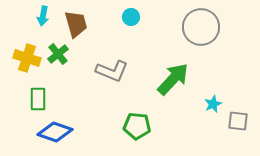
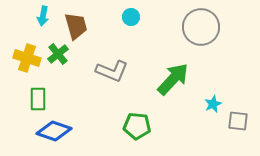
brown trapezoid: moved 2 px down
blue diamond: moved 1 px left, 1 px up
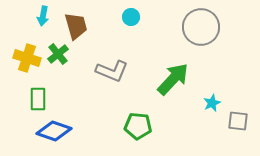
cyan star: moved 1 px left, 1 px up
green pentagon: moved 1 px right
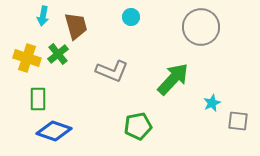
green pentagon: rotated 16 degrees counterclockwise
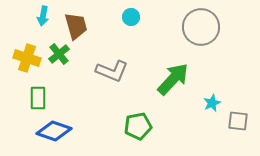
green cross: moved 1 px right
green rectangle: moved 1 px up
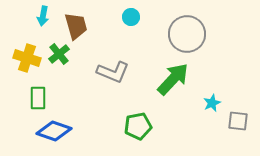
gray circle: moved 14 px left, 7 px down
gray L-shape: moved 1 px right, 1 px down
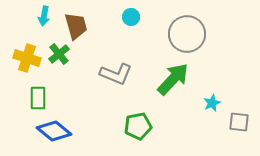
cyan arrow: moved 1 px right
gray L-shape: moved 3 px right, 2 px down
gray square: moved 1 px right, 1 px down
blue diamond: rotated 20 degrees clockwise
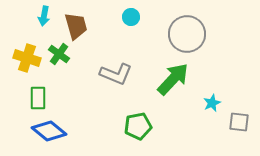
green cross: rotated 15 degrees counterclockwise
blue diamond: moved 5 px left
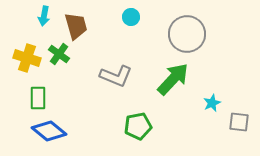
gray L-shape: moved 2 px down
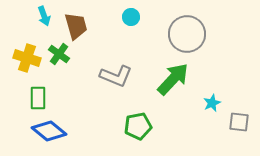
cyan arrow: rotated 30 degrees counterclockwise
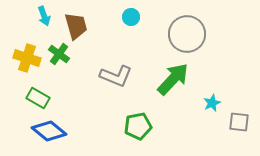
green rectangle: rotated 60 degrees counterclockwise
